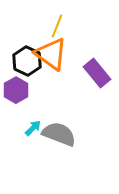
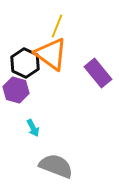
black hexagon: moved 2 px left, 2 px down
purple rectangle: moved 1 px right
purple hexagon: rotated 15 degrees counterclockwise
cyan arrow: rotated 108 degrees clockwise
gray semicircle: moved 3 px left, 32 px down
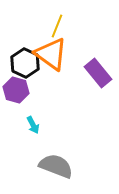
cyan arrow: moved 3 px up
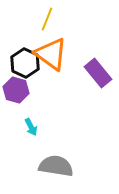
yellow line: moved 10 px left, 7 px up
cyan arrow: moved 2 px left, 2 px down
gray semicircle: rotated 12 degrees counterclockwise
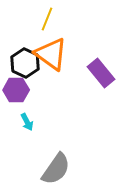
purple rectangle: moved 3 px right
purple hexagon: rotated 15 degrees counterclockwise
cyan arrow: moved 4 px left, 5 px up
gray semicircle: moved 3 px down; rotated 116 degrees clockwise
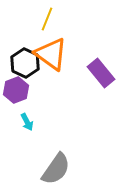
purple hexagon: rotated 20 degrees counterclockwise
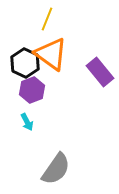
purple rectangle: moved 1 px left, 1 px up
purple hexagon: moved 16 px right
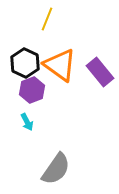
orange triangle: moved 9 px right, 11 px down
